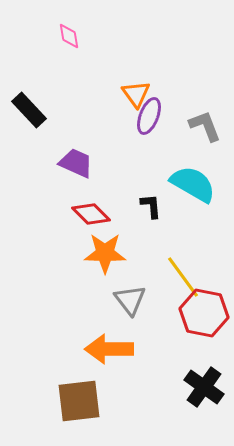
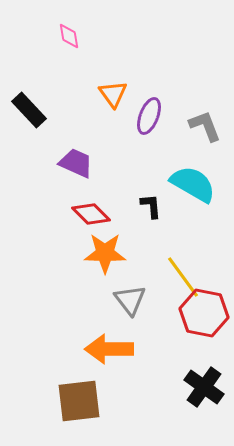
orange triangle: moved 23 px left
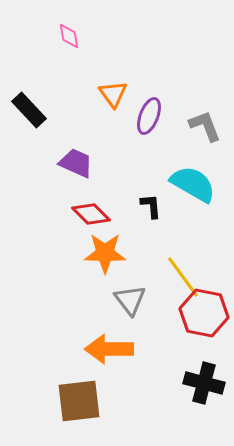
black cross: moved 4 px up; rotated 21 degrees counterclockwise
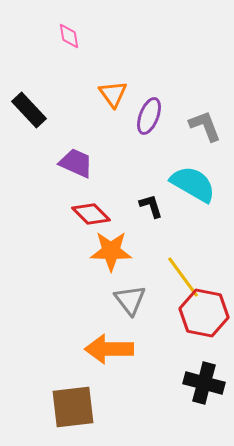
black L-shape: rotated 12 degrees counterclockwise
orange star: moved 6 px right, 2 px up
brown square: moved 6 px left, 6 px down
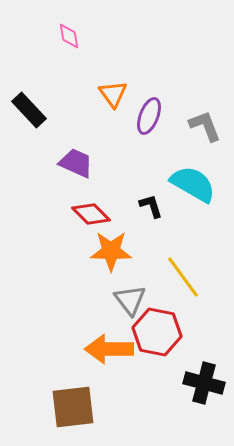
red hexagon: moved 47 px left, 19 px down
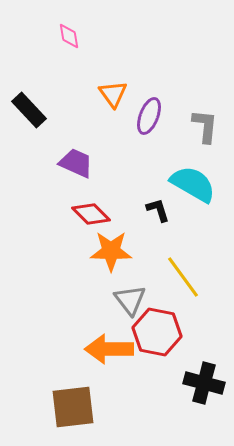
gray L-shape: rotated 27 degrees clockwise
black L-shape: moved 7 px right, 4 px down
